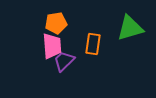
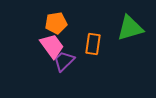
pink trapezoid: rotated 32 degrees counterclockwise
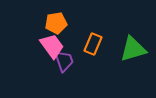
green triangle: moved 3 px right, 21 px down
orange rectangle: rotated 15 degrees clockwise
purple trapezoid: rotated 115 degrees clockwise
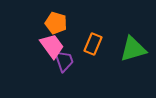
orange pentagon: rotated 25 degrees clockwise
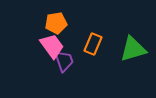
orange pentagon: rotated 25 degrees counterclockwise
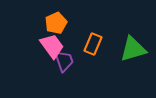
orange pentagon: rotated 15 degrees counterclockwise
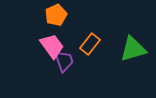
orange pentagon: moved 8 px up
orange rectangle: moved 3 px left; rotated 15 degrees clockwise
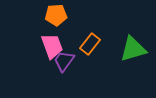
orange pentagon: rotated 20 degrees clockwise
pink trapezoid: rotated 16 degrees clockwise
purple trapezoid: rotated 125 degrees counterclockwise
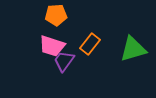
pink trapezoid: rotated 128 degrees clockwise
